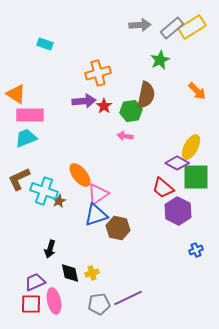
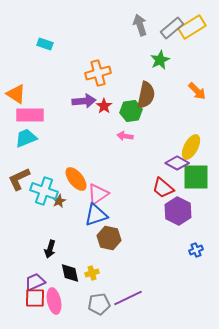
gray arrow: rotated 105 degrees counterclockwise
orange ellipse: moved 4 px left, 4 px down
brown hexagon: moved 9 px left, 10 px down
red square: moved 4 px right, 6 px up
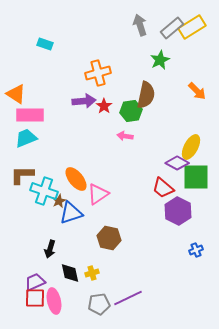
brown L-shape: moved 3 px right, 4 px up; rotated 25 degrees clockwise
blue triangle: moved 25 px left, 2 px up
